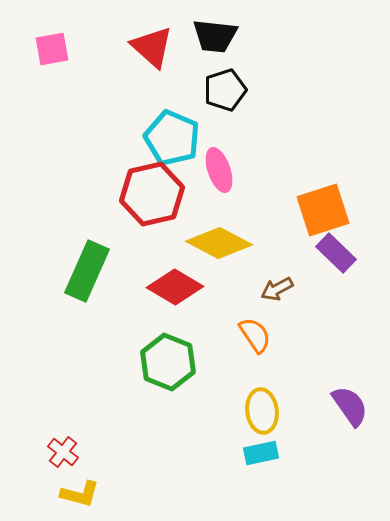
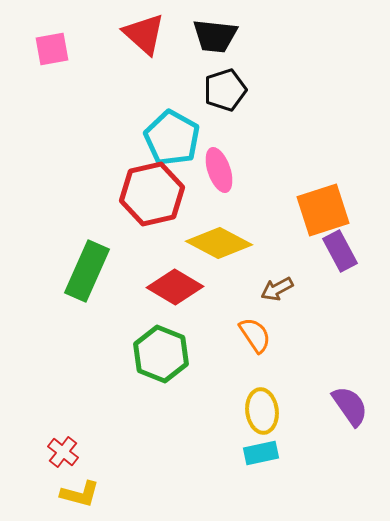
red triangle: moved 8 px left, 13 px up
cyan pentagon: rotated 6 degrees clockwise
purple rectangle: moved 4 px right, 2 px up; rotated 18 degrees clockwise
green hexagon: moved 7 px left, 8 px up
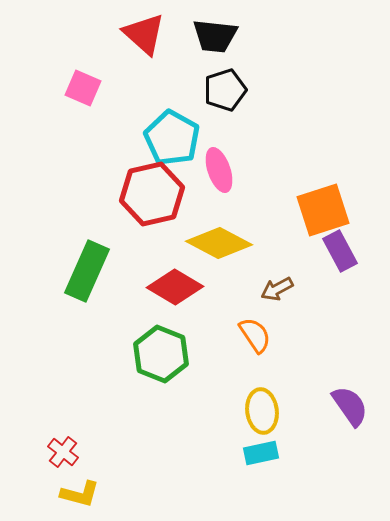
pink square: moved 31 px right, 39 px down; rotated 33 degrees clockwise
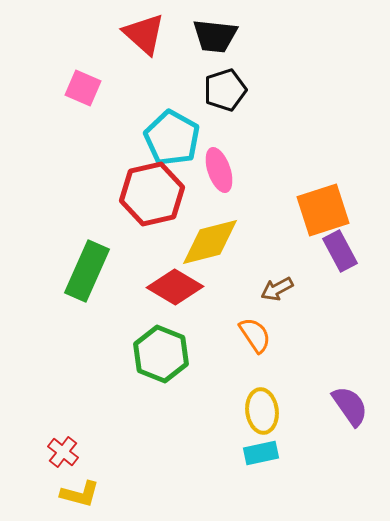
yellow diamond: moved 9 px left, 1 px up; rotated 42 degrees counterclockwise
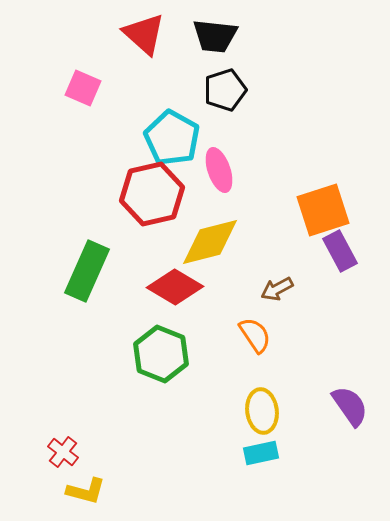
yellow L-shape: moved 6 px right, 3 px up
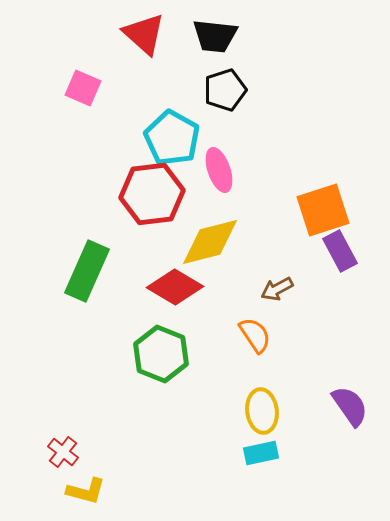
red hexagon: rotated 6 degrees clockwise
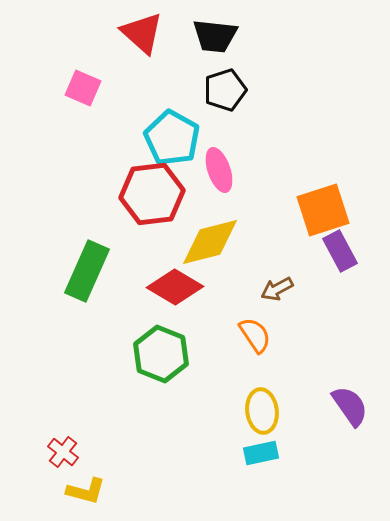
red triangle: moved 2 px left, 1 px up
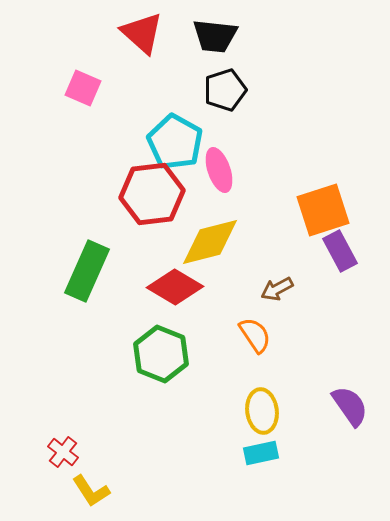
cyan pentagon: moved 3 px right, 4 px down
yellow L-shape: moved 5 px right; rotated 42 degrees clockwise
